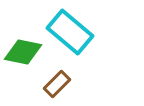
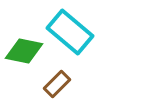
green diamond: moved 1 px right, 1 px up
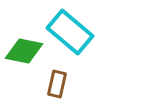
brown rectangle: rotated 32 degrees counterclockwise
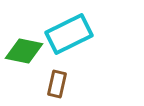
cyan rectangle: moved 1 px left, 2 px down; rotated 66 degrees counterclockwise
